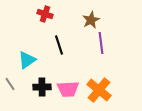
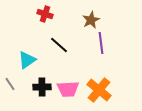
black line: rotated 30 degrees counterclockwise
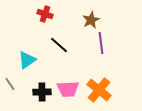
black cross: moved 5 px down
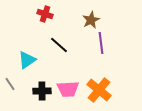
black cross: moved 1 px up
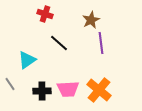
black line: moved 2 px up
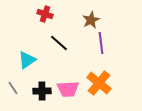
gray line: moved 3 px right, 4 px down
orange cross: moved 7 px up
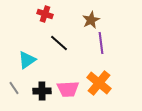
gray line: moved 1 px right
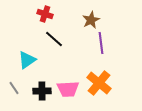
black line: moved 5 px left, 4 px up
